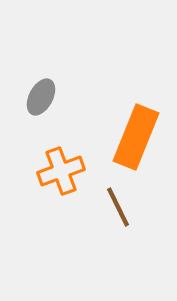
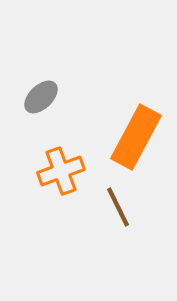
gray ellipse: rotated 18 degrees clockwise
orange rectangle: rotated 6 degrees clockwise
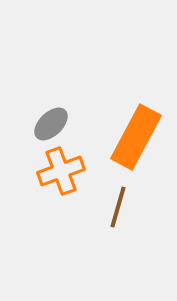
gray ellipse: moved 10 px right, 27 px down
brown line: rotated 42 degrees clockwise
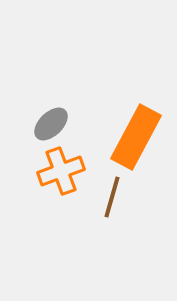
brown line: moved 6 px left, 10 px up
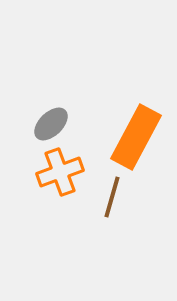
orange cross: moved 1 px left, 1 px down
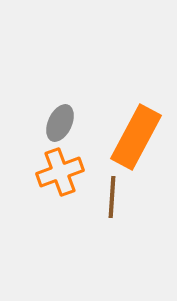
gray ellipse: moved 9 px right, 1 px up; rotated 21 degrees counterclockwise
brown line: rotated 12 degrees counterclockwise
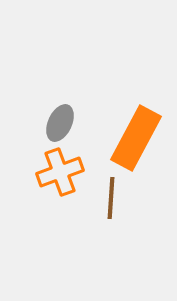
orange rectangle: moved 1 px down
brown line: moved 1 px left, 1 px down
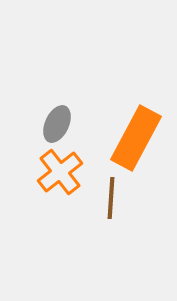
gray ellipse: moved 3 px left, 1 px down
orange cross: rotated 18 degrees counterclockwise
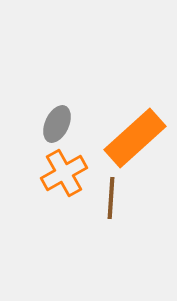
orange rectangle: moved 1 px left; rotated 20 degrees clockwise
orange cross: moved 4 px right, 1 px down; rotated 9 degrees clockwise
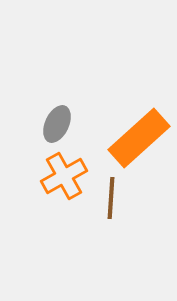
orange rectangle: moved 4 px right
orange cross: moved 3 px down
